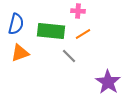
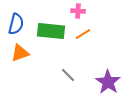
gray line: moved 1 px left, 19 px down
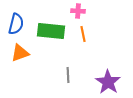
orange line: rotated 70 degrees counterclockwise
gray line: rotated 42 degrees clockwise
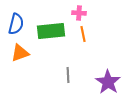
pink cross: moved 1 px right, 2 px down
green rectangle: rotated 12 degrees counterclockwise
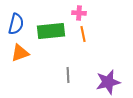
purple star: rotated 25 degrees clockwise
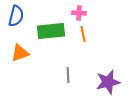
blue semicircle: moved 8 px up
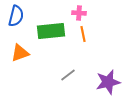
gray line: rotated 56 degrees clockwise
